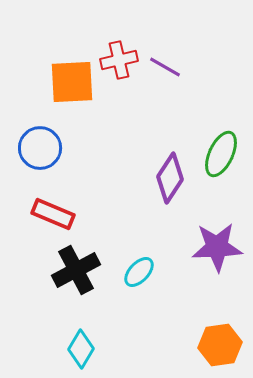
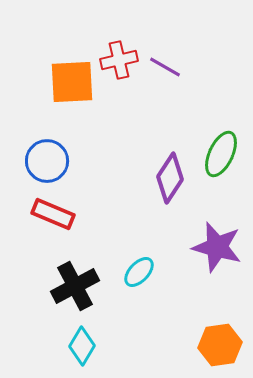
blue circle: moved 7 px right, 13 px down
purple star: rotated 18 degrees clockwise
black cross: moved 1 px left, 16 px down
cyan diamond: moved 1 px right, 3 px up
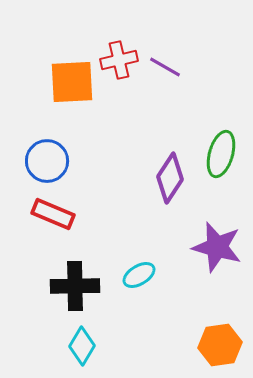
green ellipse: rotated 9 degrees counterclockwise
cyan ellipse: moved 3 px down; rotated 16 degrees clockwise
black cross: rotated 27 degrees clockwise
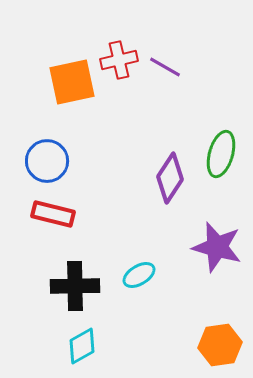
orange square: rotated 9 degrees counterclockwise
red rectangle: rotated 9 degrees counterclockwise
cyan diamond: rotated 30 degrees clockwise
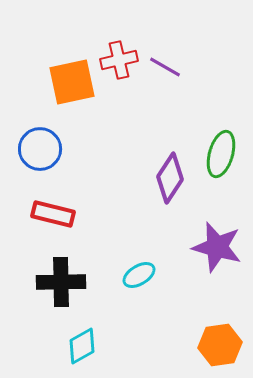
blue circle: moved 7 px left, 12 px up
black cross: moved 14 px left, 4 px up
